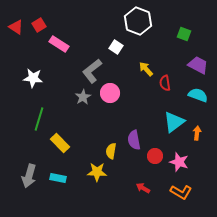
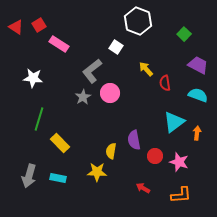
green square: rotated 24 degrees clockwise
orange L-shape: moved 3 px down; rotated 35 degrees counterclockwise
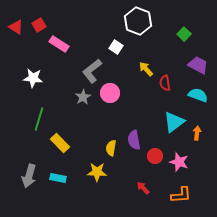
yellow semicircle: moved 3 px up
red arrow: rotated 16 degrees clockwise
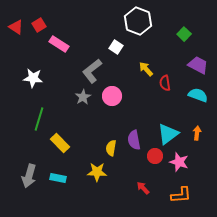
pink circle: moved 2 px right, 3 px down
cyan triangle: moved 6 px left, 12 px down
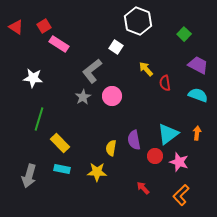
red square: moved 5 px right, 1 px down
cyan rectangle: moved 4 px right, 9 px up
orange L-shape: rotated 140 degrees clockwise
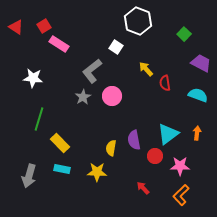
purple trapezoid: moved 3 px right, 2 px up
pink star: moved 1 px right, 4 px down; rotated 18 degrees counterclockwise
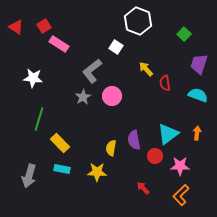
purple trapezoid: moved 2 px left, 1 px down; rotated 100 degrees counterclockwise
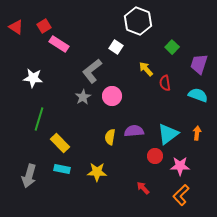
green square: moved 12 px left, 13 px down
purple semicircle: moved 9 px up; rotated 96 degrees clockwise
yellow semicircle: moved 1 px left, 11 px up
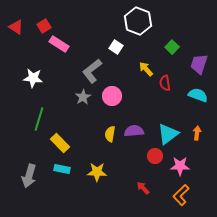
yellow semicircle: moved 3 px up
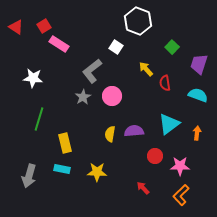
cyan triangle: moved 1 px right, 10 px up
yellow rectangle: moved 5 px right; rotated 30 degrees clockwise
